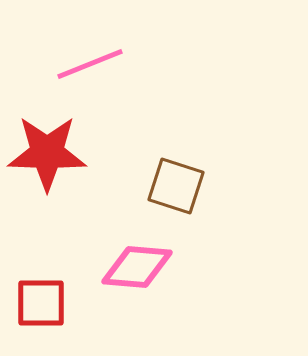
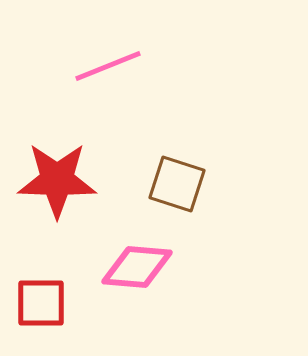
pink line: moved 18 px right, 2 px down
red star: moved 10 px right, 27 px down
brown square: moved 1 px right, 2 px up
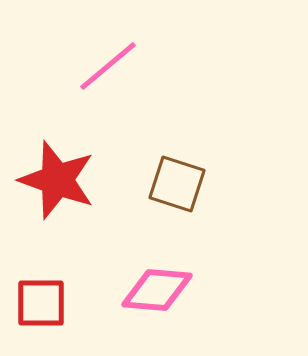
pink line: rotated 18 degrees counterclockwise
red star: rotated 18 degrees clockwise
pink diamond: moved 20 px right, 23 px down
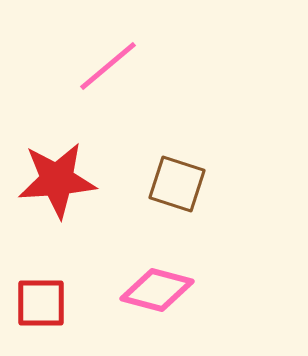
red star: rotated 24 degrees counterclockwise
pink diamond: rotated 10 degrees clockwise
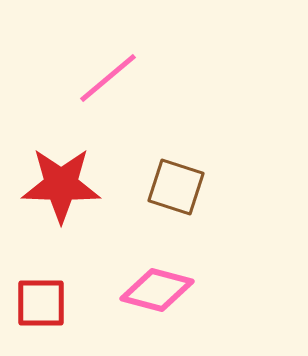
pink line: moved 12 px down
red star: moved 4 px right, 5 px down; rotated 6 degrees clockwise
brown square: moved 1 px left, 3 px down
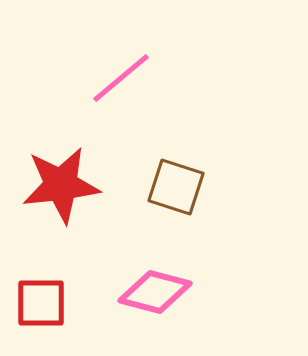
pink line: moved 13 px right
red star: rotated 8 degrees counterclockwise
pink diamond: moved 2 px left, 2 px down
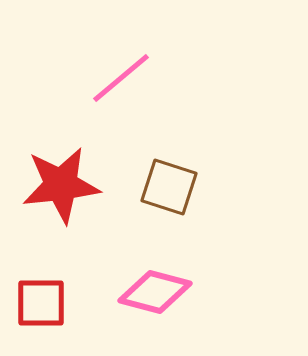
brown square: moved 7 px left
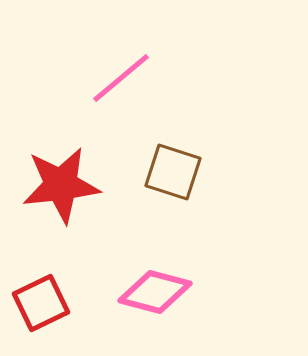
brown square: moved 4 px right, 15 px up
red square: rotated 26 degrees counterclockwise
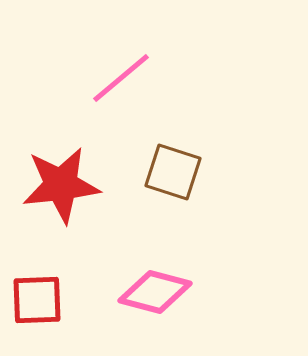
red square: moved 4 px left, 3 px up; rotated 24 degrees clockwise
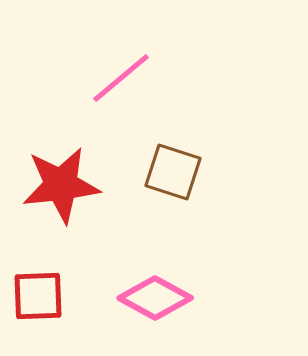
pink diamond: moved 6 px down; rotated 14 degrees clockwise
red square: moved 1 px right, 4 px up
